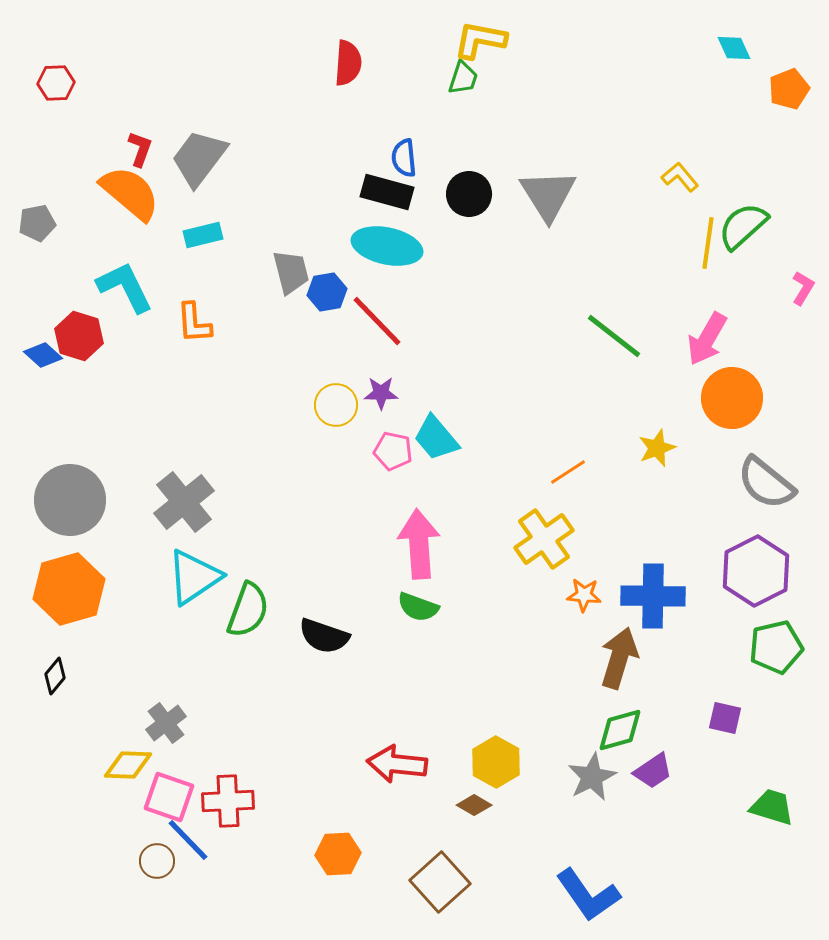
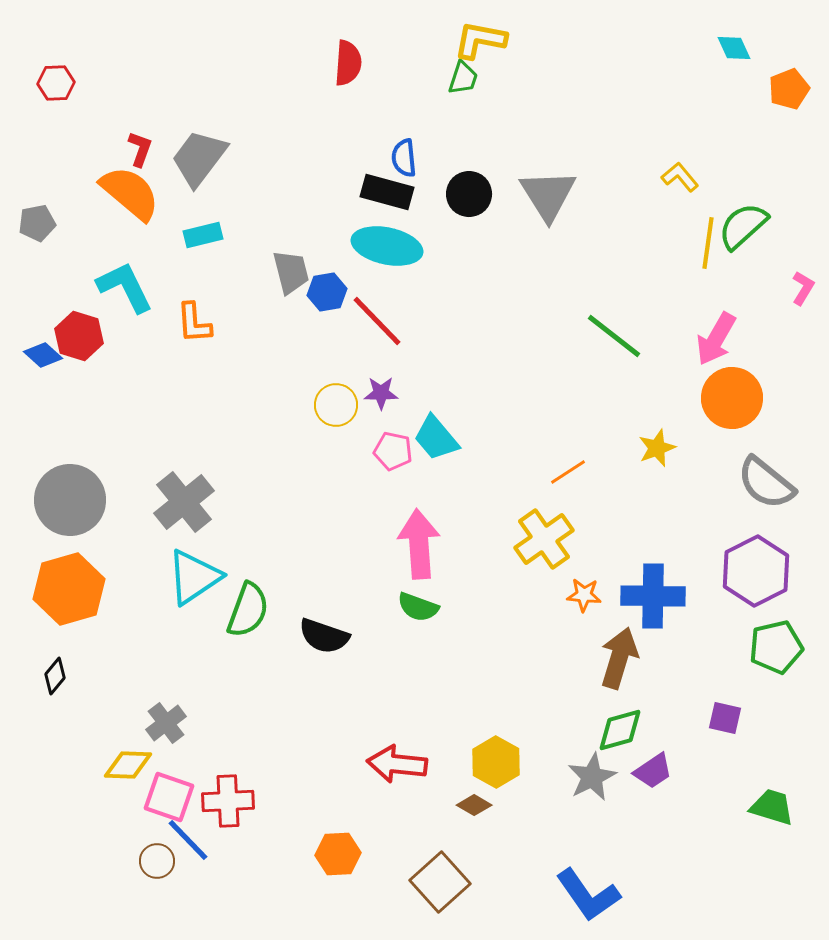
pink arrow at (707, 339): moved 9 px right
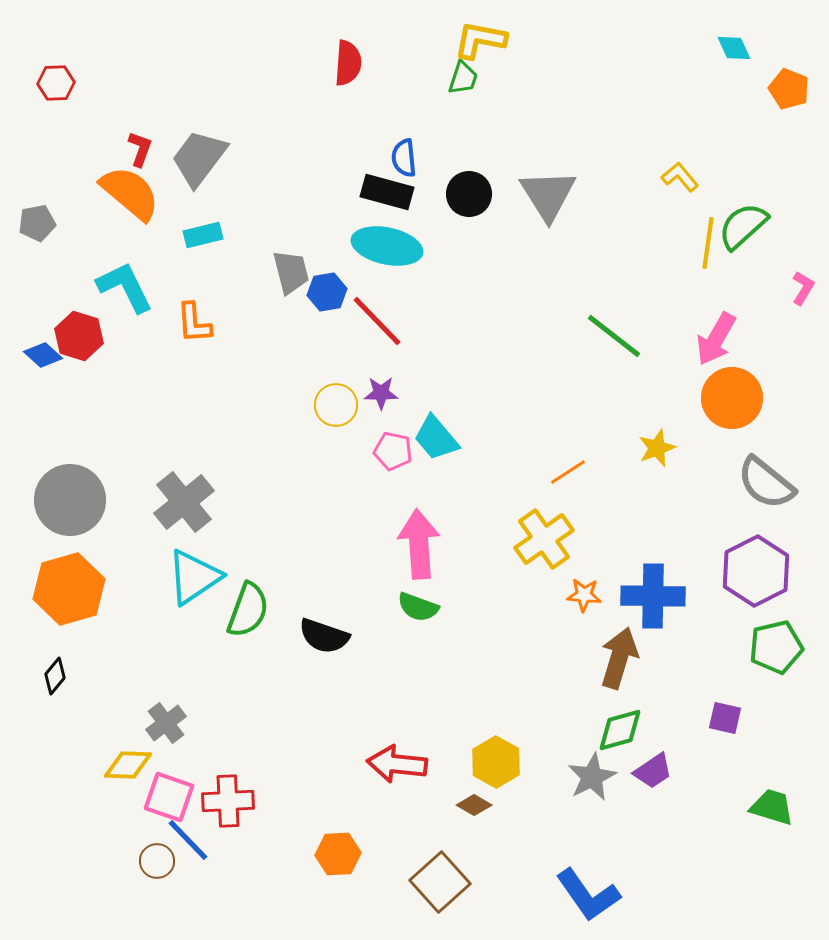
orange pentagon at (789, 89): rotated 30 degrees counterclockwise
